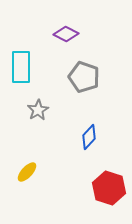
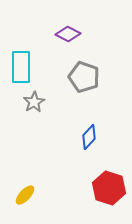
purple diamond: moved 2 px right
gray star: moved 4 px left, 8 px up
yellow ellipse: moved 2 px left, 23 px down
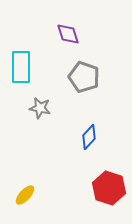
purple diamond: rotated 45 degrees clockwise
gray star: moved 6 px right, 6 px down; rotated 30 degrees counterclockwise
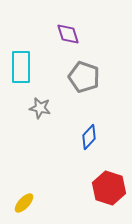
yellow ellipse: moved 1 px left, 8 px down
